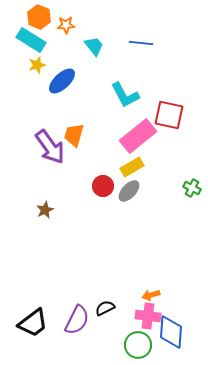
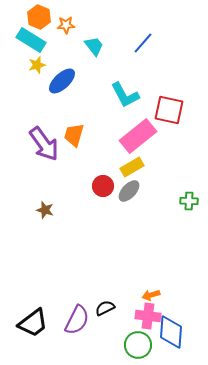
blue line: moved 2 px right; rotated 55 degrees counterclockwise
red square: moved 5 px up
purple arrow: moved 6 px left, 3 px up
green cross: moved 3 px left, 13 px down; rotated 24 degrees counterclockwise
brown star: rotated 30 degrees counterclockwise
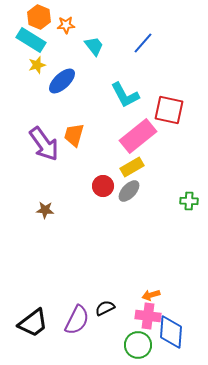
brown star: rotated 12 degrees counterclockwise
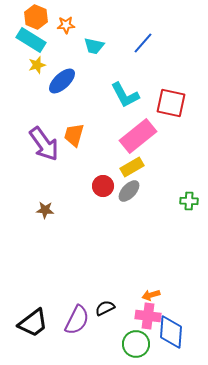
orange hexagon: moved 3 px left
cyan trapezoid: rotated 140 degrees clockwise
red square: moved 2 px right, 7 px up
green circle: moved 2 px left, 1 px up
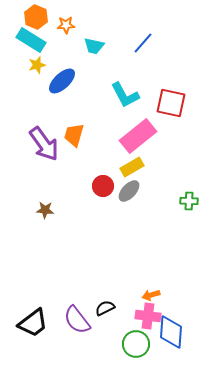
purple semicircle: rotated 116 degrees clockwise
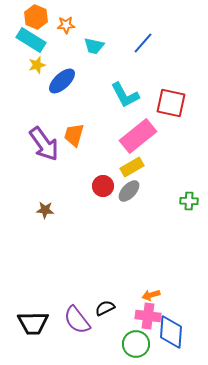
black trapezoid: rotated 36 degrees clockwise
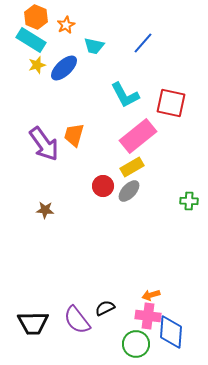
orange star: rotated 24 degrees counterclockwise
blue ellipse: moved 2 px right, 13 px up
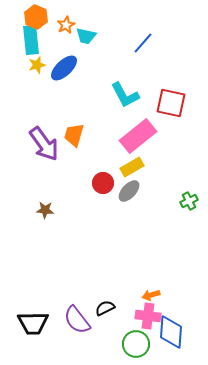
cyan rectangle: rotated 52 degrees clockwise
cyan trapezoid: moved 8 px left, 10 px up
red circle: moved 3 px up
green cross: rotated 30 degrees counterclockwise
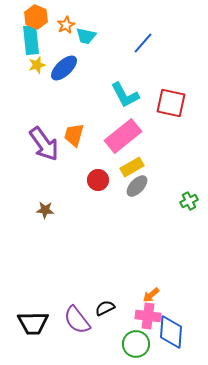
pink rectangle: moved 15 px left
red circle: moved 5 px left, 3 px up
gray ellipse: moved 8 px right, 5 px up
orange arrow: rotated 24 degrees counterclockwise
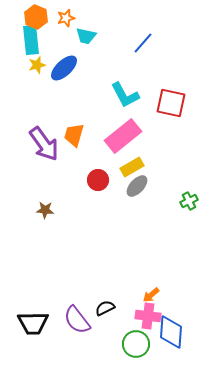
orange star: moved 7 px up; rotated 12 degrees clockwise
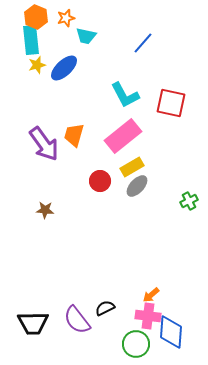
red circle: moved 2 px right, 1 px down
